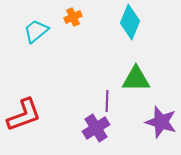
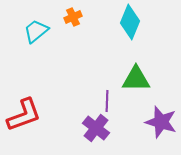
purple cross: rotated 20 degrees counterclockwise
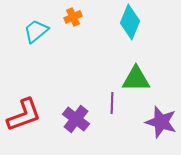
purple line: moved 5 px right, 2 px down
purple cross: moved 20 px left, 9 px up
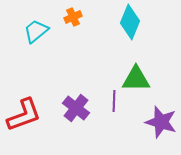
purple line: moved 2 px right, 2 px up
purple cross: moved 11 px up
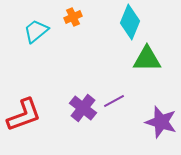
green triangle: moved 11 px right, 20 px up
purple line: rotated 60 degrees clockwise
purple cross: moved 7 px right
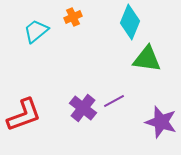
green triangle: rotated 8 degrees clockwise
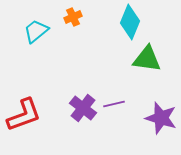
purple line: moved 3 px down; rotated 15 degrees clockwise
purple star: moved 4 px up
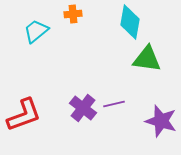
orange cross: moved 3 px up; rotated 18 degrees clockwise
cyan diamond: rotated 12 degrees counterclockwise
purple star: moved 3 px down
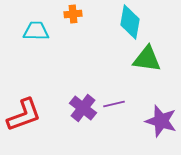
cyan trapezoid: rotated 40 degrees clockwise
